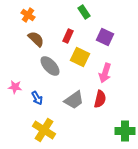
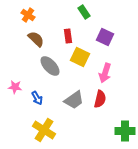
red rectangle: rotated 32 degrees counterclockwise
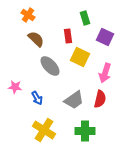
green rectangle: moved 1 px right, 6 px down; rotated 16 degrees clockwise
green cross: moved 40 px left
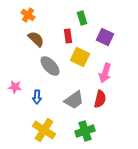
green rectangle: moved 3 px left
blue arrow: moved 1 px up; rotated 32 degrees clockwise
green cross: rotated 18 degrees counterclockwise
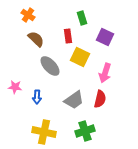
yellow cross: moved 2 px down; rotated 20 degrees counterclockwise
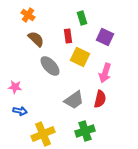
blue arrow: moved 17 px left, 14 px down; rotated 80 degrees counterclockwise
yellow cross: moved 1 px left, 2 px down; rotated 35 degrees counterclockwise
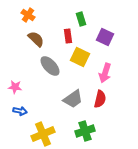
green rectangle: moved 1 px left, 1 px down
gray trapezoid: moved 1 px left, 1 px up
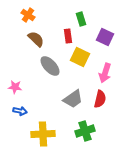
yellow cross: rotated 20 degrees clockwise
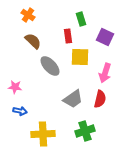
brown semicircle: moved 3 px left, 2 px down
yellow square: rotated 24 degrees counterclockwise
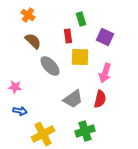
yellow cross: rotated 25 degrees counterclockwise
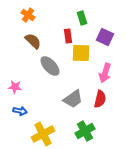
green rectangle: moved 1 px right, 1 px up
yellow square: moved 1 px right, 4 px up
green cross: rotated 12 degrees counterclockwise
